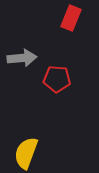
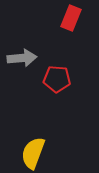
yellow semicircle: moved 7 px right
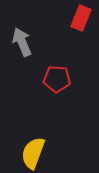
red rectangle: moved 10 px right
gray arrow: moved 16 px up; rotated 108 degrees counterclockwise
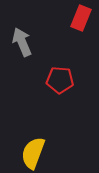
red pentagon: moved 3 px right, 1 px down
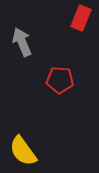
yellow semicircle: moved 10 px left, 2 px up; rotated 56 degrees counterclockwise
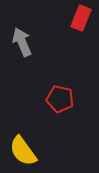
red pentagon: moved 19 px down; rotated 8 degrees clockwise
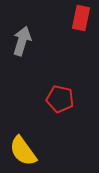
red rectangle: rotated 10 degrees counterclockwise
gray arrow: moved 1 px up; rotated 40 degrees clockwise
